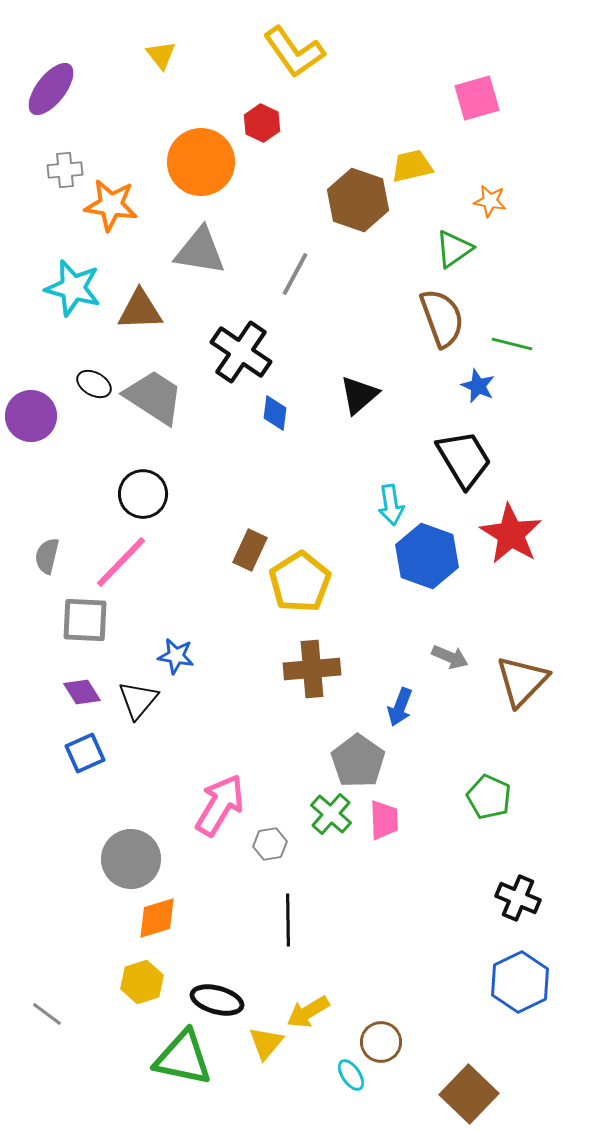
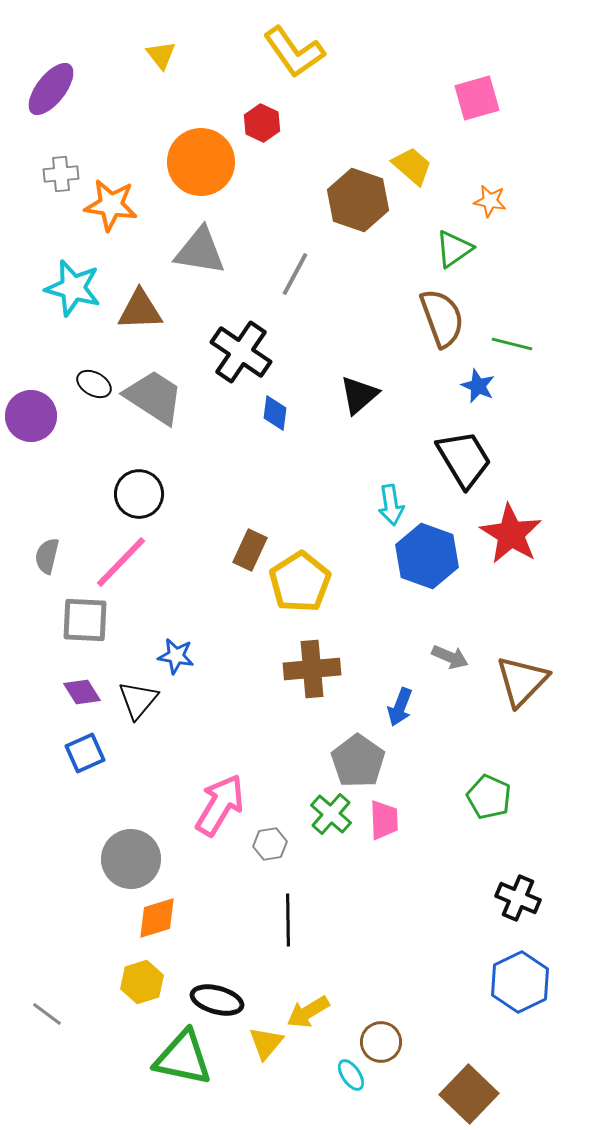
yellow trapezoid at (412, 166): rotated 54 degrees clockwise
gray cross at (65, 170): moved 4 px left, 4 px down
black circle at (143, 494): moved 4 px left
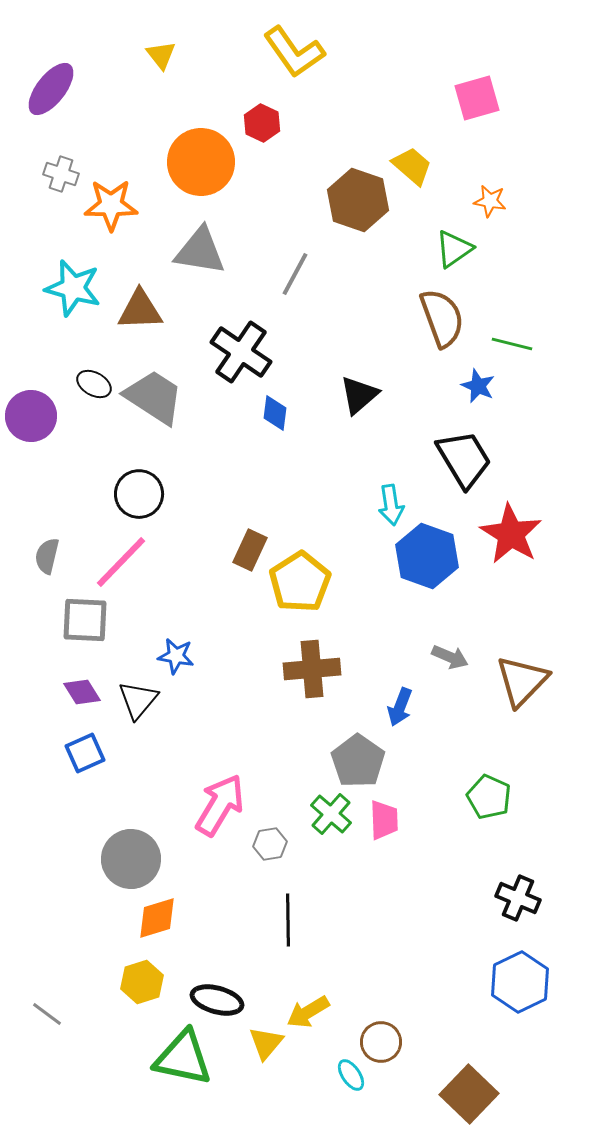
gray cross at (61, 174): rotated 24 degrees clockwise
orange star at (111, 205): rotated 8 degrees counterclockwise
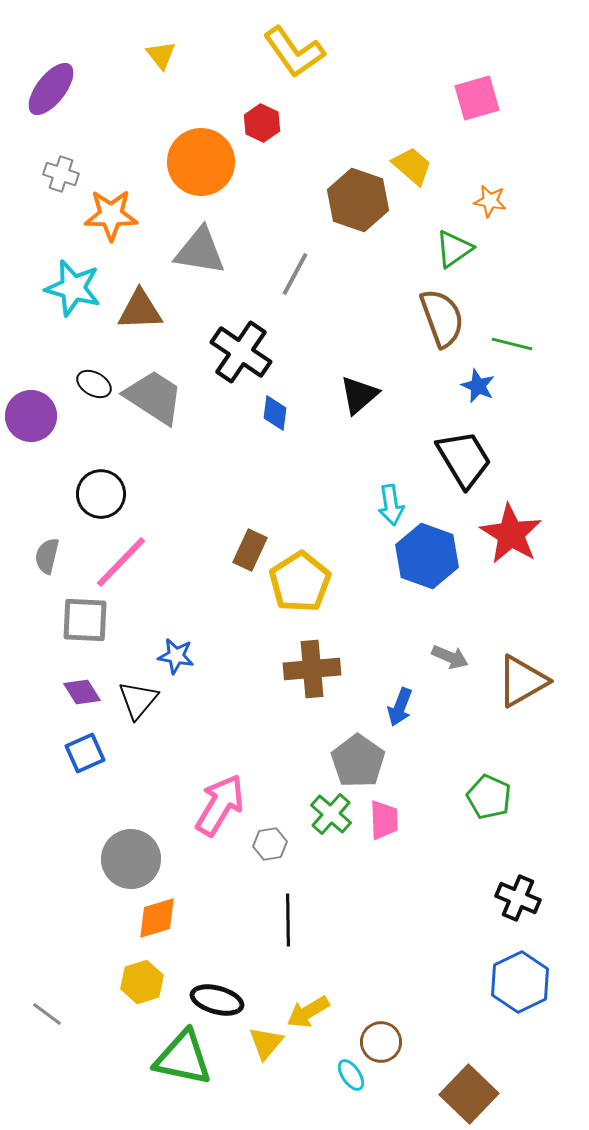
orange star at (111, 205): moved 10 px down
black circle at (139, 494): moved 38 px left
brown triangle at (522, 681): rotated 16 degrees clockwise
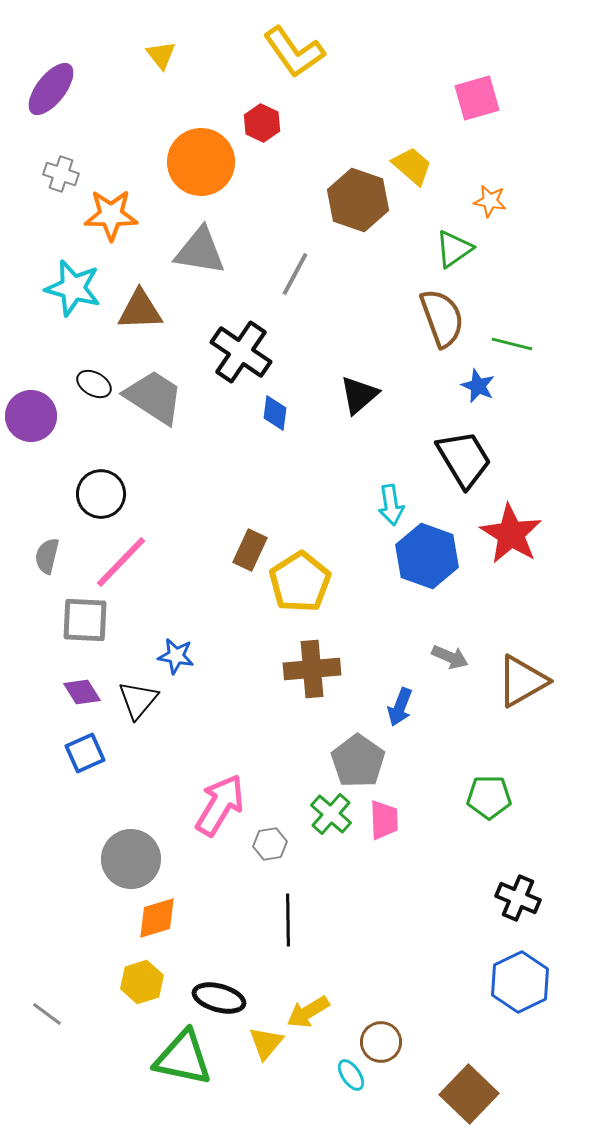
green pentagon at (489, 797): rotated 24 degrees counterclockwise
black ellipse at (217, 1000): moved 2 px right, 2 px up
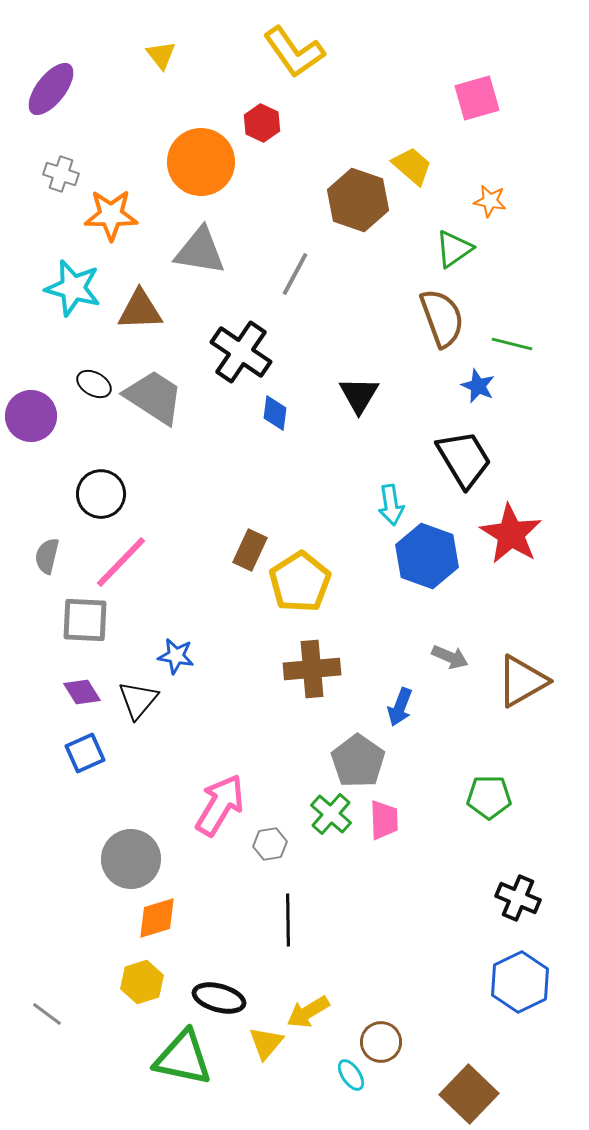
black triangle at (359, 395): rotated 18 degrees counterclockwise
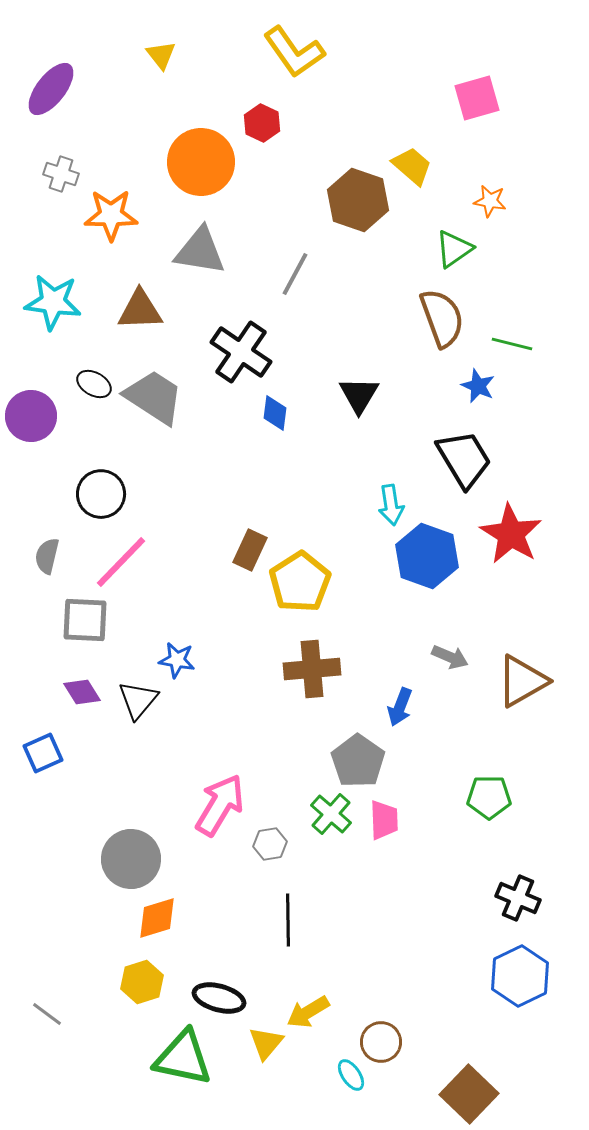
cyan star at (73, 288): moved 20 px left, 14 px down; rotated 8 degrees counterclockwise
blue star at (176, 656): moved 1 px right, 4 px down
blue square at (85, 753): moved 42 px left
blue hexagon at (520, 982): moved 6 px up
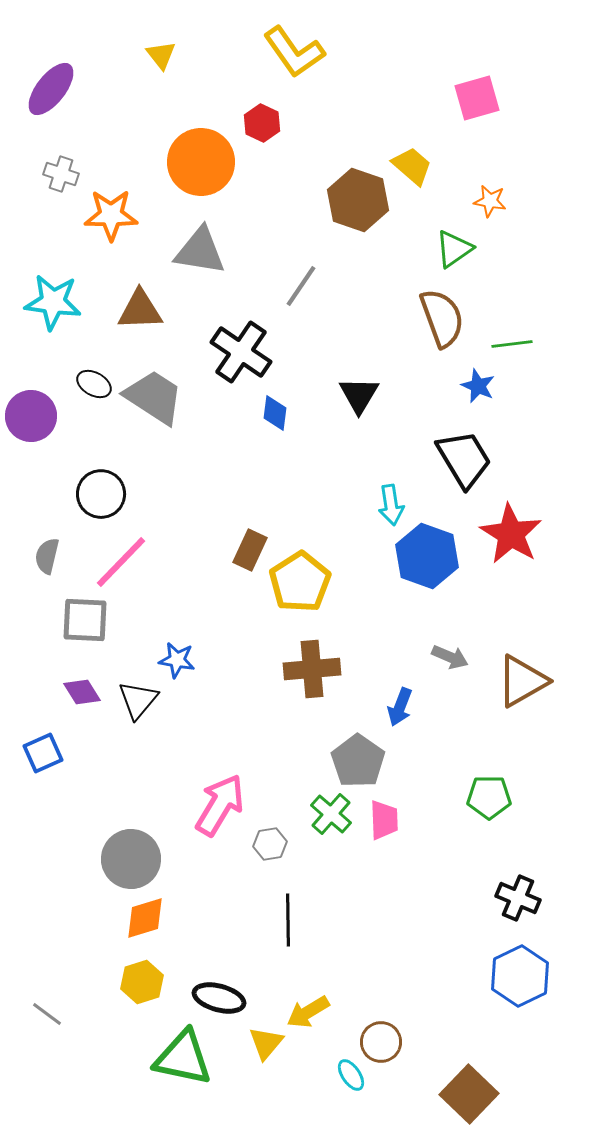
gray line at (295, 274): moved 6 px right, 12 px down; rotated 6 degrees clockwise
green line at (512, 344): rotated 21 degrees counterclockwise
orange diamond at (157, 918): moved 12 px left
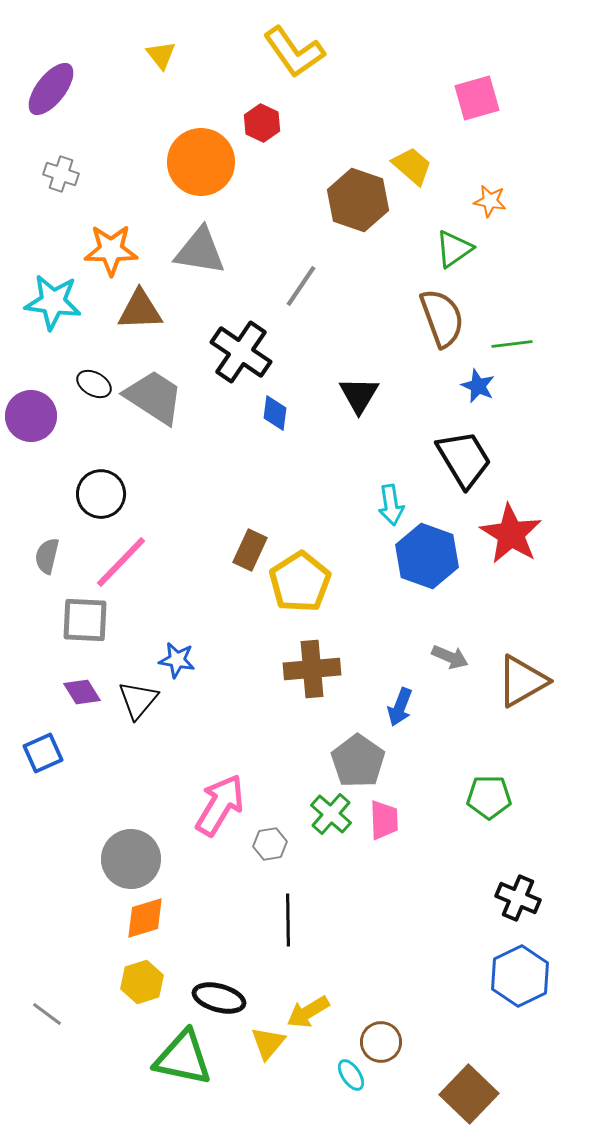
orange star at (111, 215): moved 35 px down
yellow triangle at (266, 1043): moved 2 px right
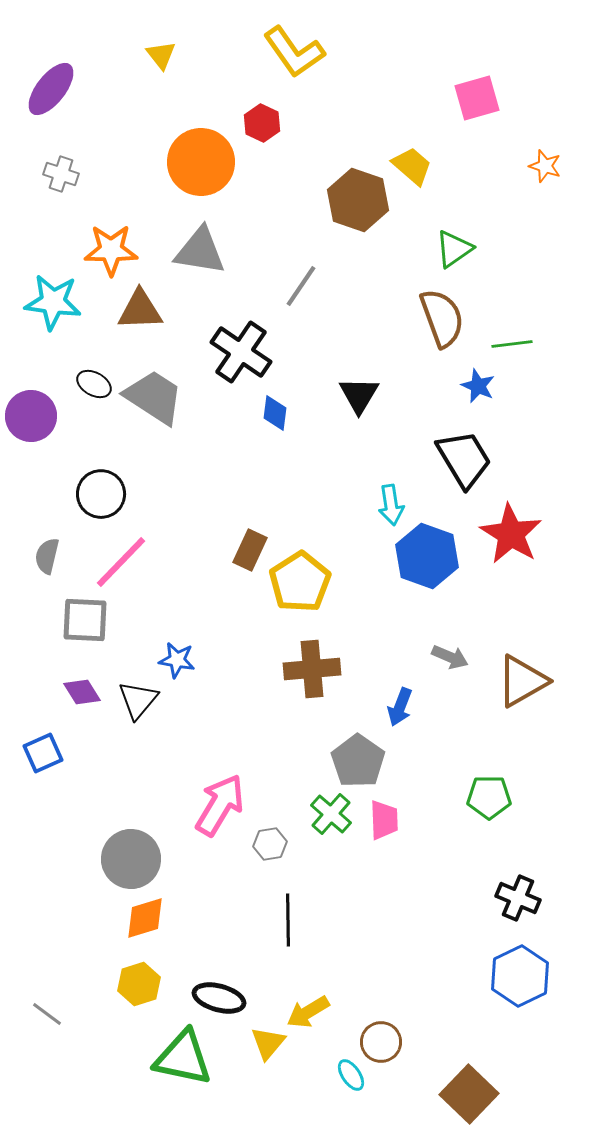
orange star at (490, 201): moved 55 px right, 35 px up; rotated 8 degrees clockwise
yellow hexagon at (142, 982): moved 3 px left, 2 px down
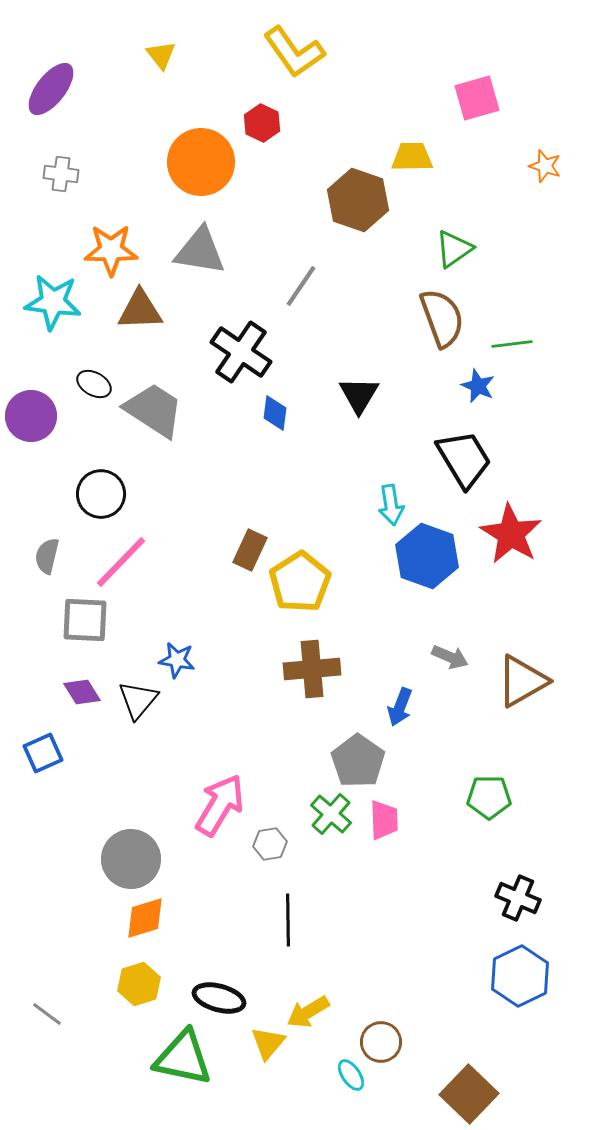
yellow trapezoid at (412, 166): moved 9 px up; rotated 42 degrees counterclockwise
gray cross at (61, 174): rotated 12 degrees counterclockwise
gray trapezoid at (154, 397): moved 13 px down
